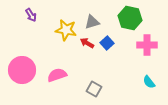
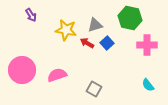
gray triangle: moved 3 px right, 3 px down
cyan semicircle: moved 1 px left, 3 px down
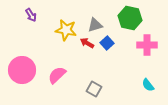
pink semicircle: rotated 24 degrees counterclockwise
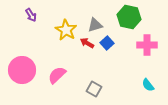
green hexagon: moved 1 px left, 1 px up
yellow star: rotated 20 degrees clockwise
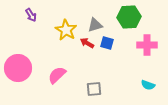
green hexagon: rotated 15 degrees counterclockwise
blue square: rotated 32 degrees counterclockwise
pink circle: moved 4 px left, 2 px up
cyan semicircle: rotated 32 degrees counterclockwise
gray square: rotated 35 degrees counterclockwise
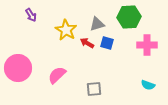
gray triangle: moved 2 px right, 1 px up
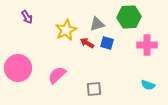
purple arrow: moved 4 px left, 2 px down
yellow star: rotated 15 degrees clockwise
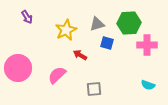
green hexagon: moved 6 px down
red arrow: moved 7 px left, 12 px down
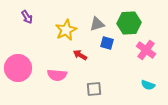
pink cross: moved 1 px left, 5 px down; rotated 36 degrees clockwise
pink semicircle: rotated 132 degrees counterclockwise
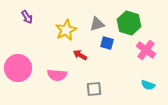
green hexagon: rotated 20 degrees clockwise
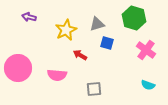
purple arrow: moved 2 px right; rotated 136 degrees clockwise
green hexagon: moved 5 px right, 5 px up
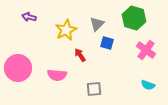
gray triangle: rotated 28 degrees counterclockwise
red arrow: rotated 24 degrees clockwise
